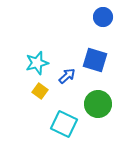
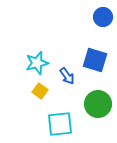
blue arrow: rotated 96 degrees clockwise
cyan square: moved 4 px left; rotated 32 degrees counterclockwise
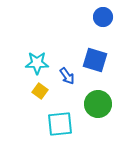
cyan star: rotated 15 degrees clockwise
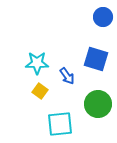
blue square: moved 1 px right, 1 px up
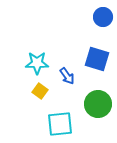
blue square: moved 1 px right
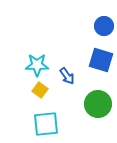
blue circle: moved 1 px right, 9 px down
blue square: moved 4 px right, 1 px down
cyan star: moved 2 px down
yellow square: moved 1 px up
cyan square: moved 14 px left
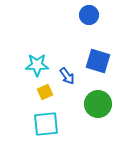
blue circle: moved 15 px left, 11 px up
blue square: moved 3 px left, 1 px down
yellow square: moved 5 px right, 2 px down; rotated 28 degrees clockwise
